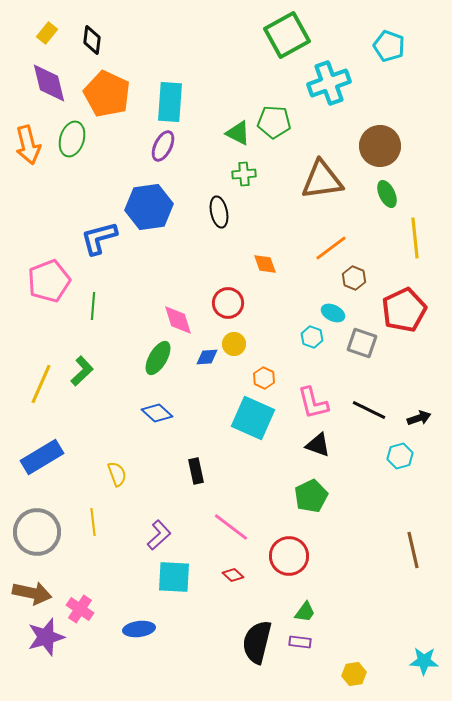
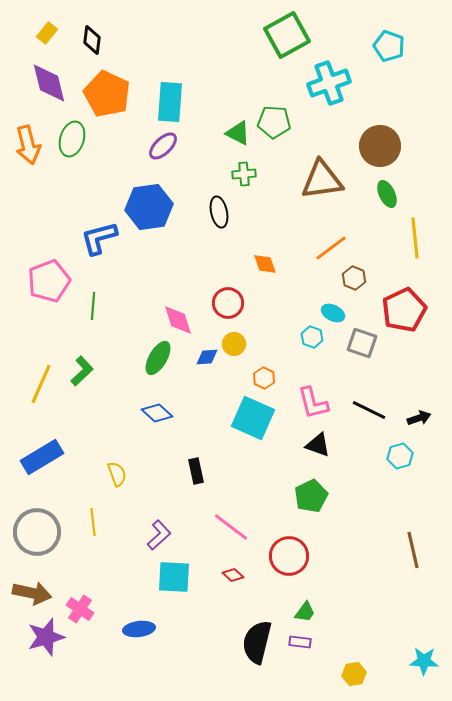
purple ellipse at (163, 146): rotated 20 degrees clockwise
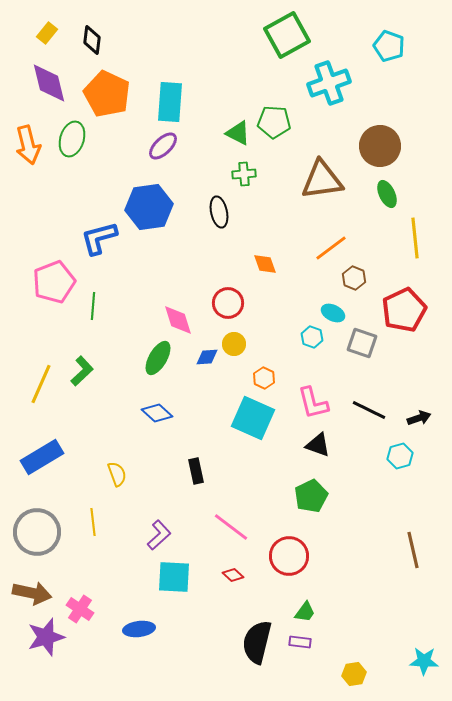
pink pentagon at (49, 281): moved 5 px right, 1 px down
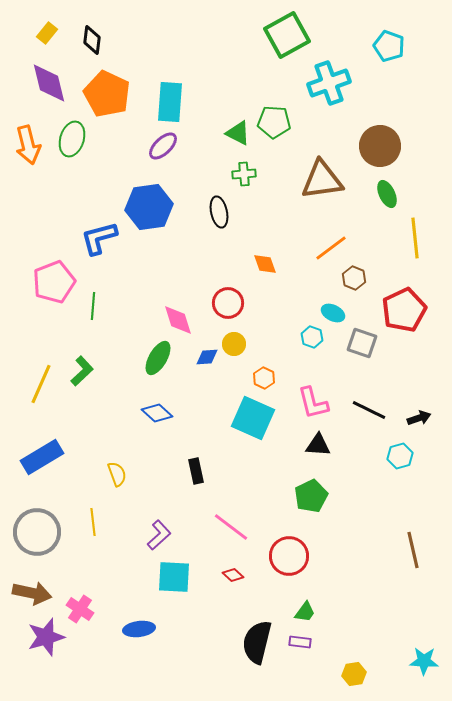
black triangle at (318, 445): rotated 16 degrees counterclockwise
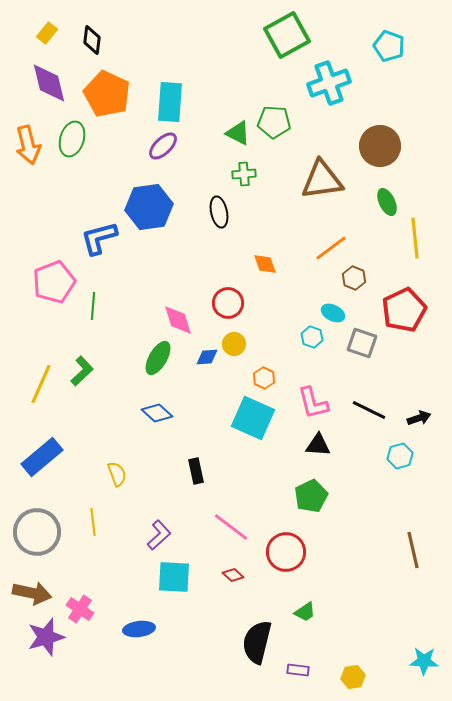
green ellipse at (387, 194): moved 8 px down
blue rectangle at (42, 457): rotated 9 degrees counterclockwise
red circle at (289, 556): moved 3 px left, 4 px up
green trapezoid at (305, 612): rotated 20 degrees clockwise
purple rectangle at (300, 642): moved 2 px left, 28 px down
yellow hexagon at (354, 674): moved 1 px left, 3 px down
